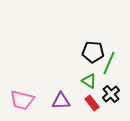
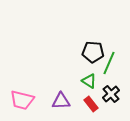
red rectangle: moved 1 px left, 1 px down
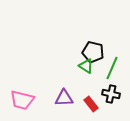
black pentagon: rotated 10 degrees clockwise
green line: moved 3 px right, 5 px down
green triangle: moved 3 px left, 15 px up
black cross: rotated 36 degrees counterclockwise
purple triangle: moved 3 px right, 3 px up
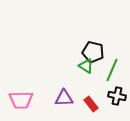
green line: moved 2 px down
black cross: moved 6 px right, 2 px down
pink trapezoid: moved 1 px left; rotated 15 degrees counterclockwise
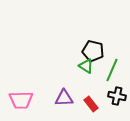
black pentagon: moved 1 px up
